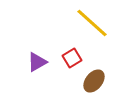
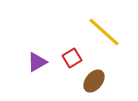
yellow line: moved 12 px right, 9 px down
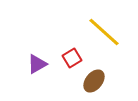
purple triangle: moved 2 px down
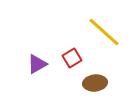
brown ellipse: moved 1 px right, 2 px down; rotated 45 degrees clockwise
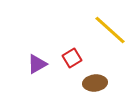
yellow line: moved 6 px right, 2 px up
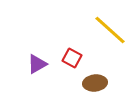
red square: rotated 30 degrees counterclockwise
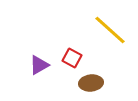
purple triangle: moved 2 px right, 1 px down
brown ellipse: moved 4 px left
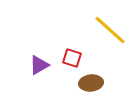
red square: rotated 12 degrees counterclockwise
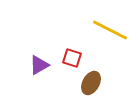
yellow line: rotated 15 degrees counterclockwise
brown ellipse: rotated 55 degrees counterclockwise
